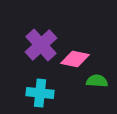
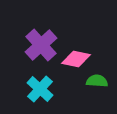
pink diamond: moved 1 px right
cyan cross: moved 4 px up; rotated 36 degrees clockwise
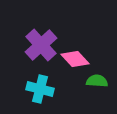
pink diamond: moved 1 px left; rotated 36 degrees clockwise
cyan cross: rotated 28 degrees counterclockwise
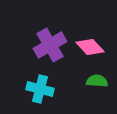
purple cross: moved 9 px right; rotated 12 degrees clockwise
pink diamond: moved 15 px right, 12 px up
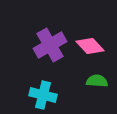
pink diamond: moved 1 px up
cyan cross: moved 3 px right, 6 px down
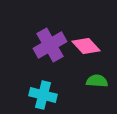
pink diamond: moved 4 px left
